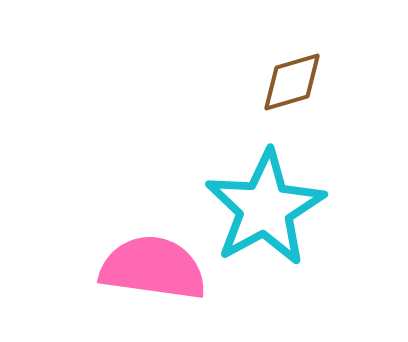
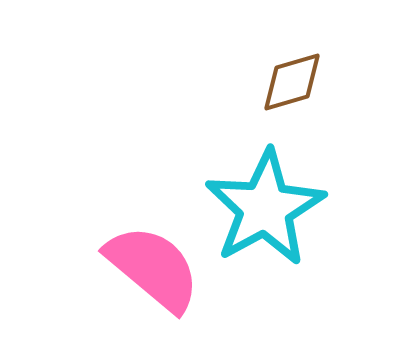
pink semicircle: rotated 32 degrees clockwise
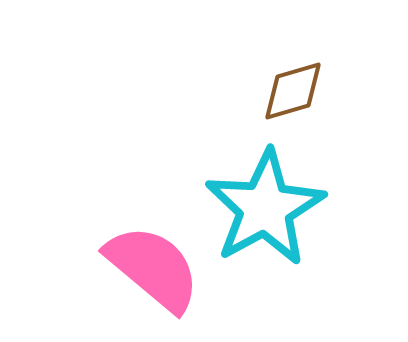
brown diamond: moved 1 px right, 9 px down
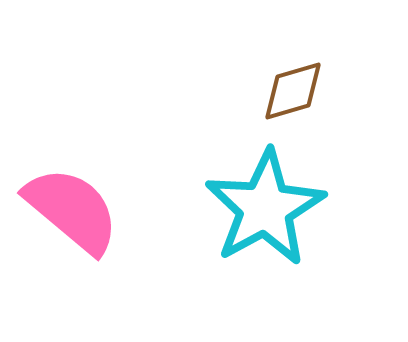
pink semicircle: moved 81 px left, 58 px up
